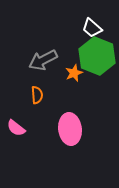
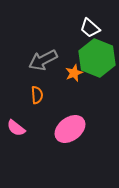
white trapezoid: moved 2 px left
green hexagon: moved 2 px down
pink ellipse: rotated 60 degrees clockwise
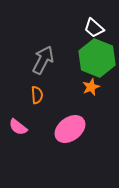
white trapezoid: moved 4 px right
gray arrow: rotated 144 degrees clockwise
orange star: moved 17 px right, 14 px down
pink semicircle: moved 2 px right, 1 px up
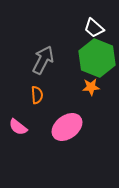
orange star: rotated 18 degrees clockwise
pink ellipse: moved 3 px left, 2 px up
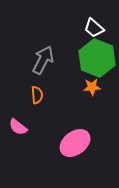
orange star: moved 1 px right
pink ellipse: moved 8 px right, 16 px down
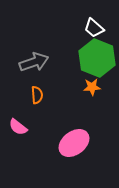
gray arrow: moved 9 px left, 2 px down; rotated 44 degrees clockwise
pink ellipse: moved 1 px left
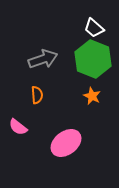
green hexagon: moved 4 px left, 1 px down
gray arrow: moved 9 px right, 3 px up
orange star: moved 9 px down; rotated 30 degrees clockwise
pink ellipse: moved 8 px left
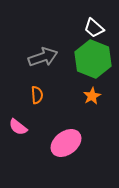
gray arrow: moved 2 px up
orange star: rotated 18 degrees clockwise
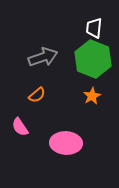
white trapezoid: rotated 55 degrees clockwise
orange semicircle: rotated 54 degrees clockwise
pink semicircle: moved 2 px right; rotated 18 degrees clockwise
pink ellipse: rotated 40 degrees clockwise
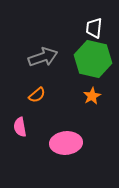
green hexagon: rotated 9 degrees counterclockwise
pink semicircle: rotated 24 degrees clockwise
pink ellipse: rotated 8 degrees counterclockwise
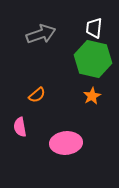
gray arrow: moved 2 px left, 23 px up
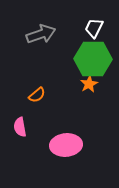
white trapezoid: rotated 20 degrees clockwise
green hexagon: rotated 12 degrees counterclockwise
orange star: moved 3 px left, 12 px up
pink ellipse: moved 2 px down
